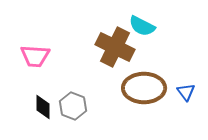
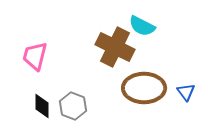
pink trapezoid: rotated 100 degrees clockwise
black diamond: moved 1 px left, 1 px up
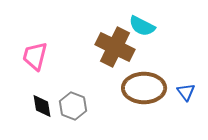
black diamond: rotated 10 degrees counterclockwise
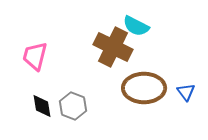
cyan semicircle: moved 6 px left
brown cross: moved 2 px left
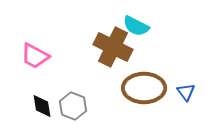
pink trapezoid: rotated 76 degrees counterclockwise
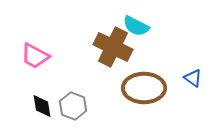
blue triangle: moved 7 px right, 14 px up; rotated 18 degrees counterclockwise
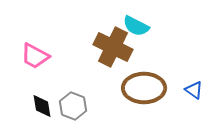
blue triangle: moved 1 px right, 12 px down
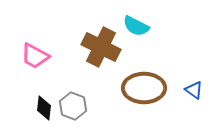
brown cross: moved 12 px left
black diamond: moved 2 px right, 2 px down; rotated 15 degrees clockwise
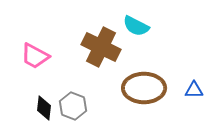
blue triangle: rotated 36 degrees counterclockwise
